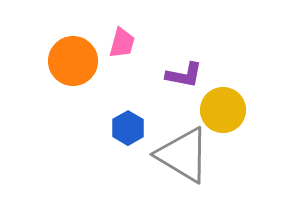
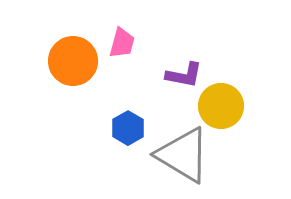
yellow circle: moved 2 px left, 4 px up
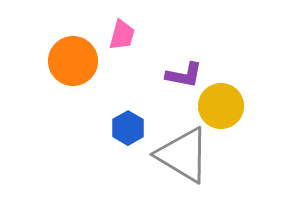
pink trapezoid: moved 8 px up
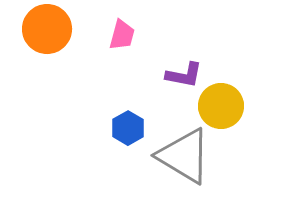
orange circle: moved 26 px left, 32 px up
gray triangle: moved 1 px right, 1 px down
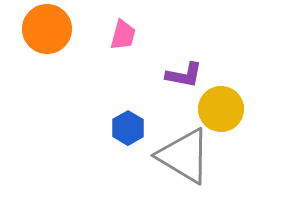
pink trapezoid: moved 1 px right
yellow circle: moved 3 px down
